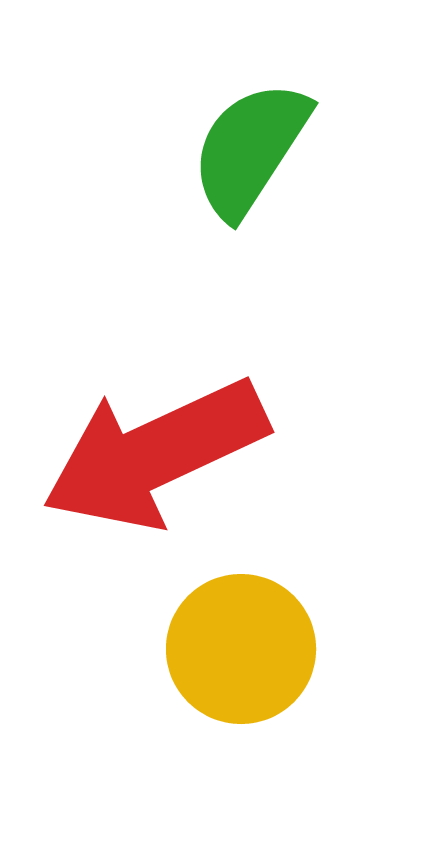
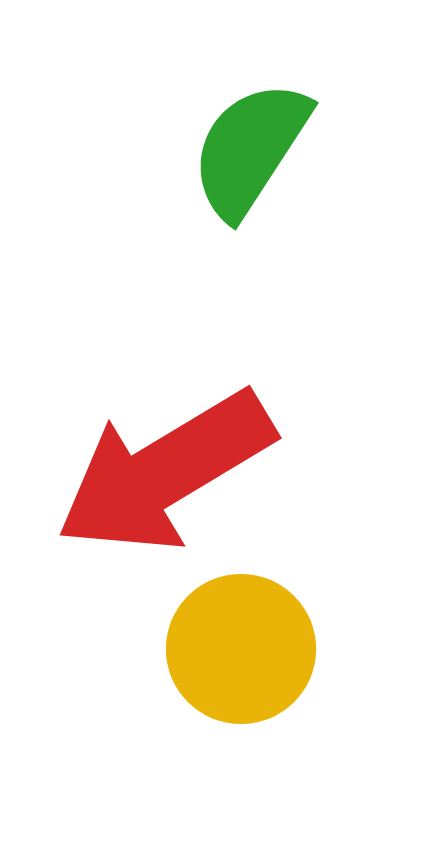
red arrow: moved 10 px right, 18 px down; rotated 6 degrees counterclockwise
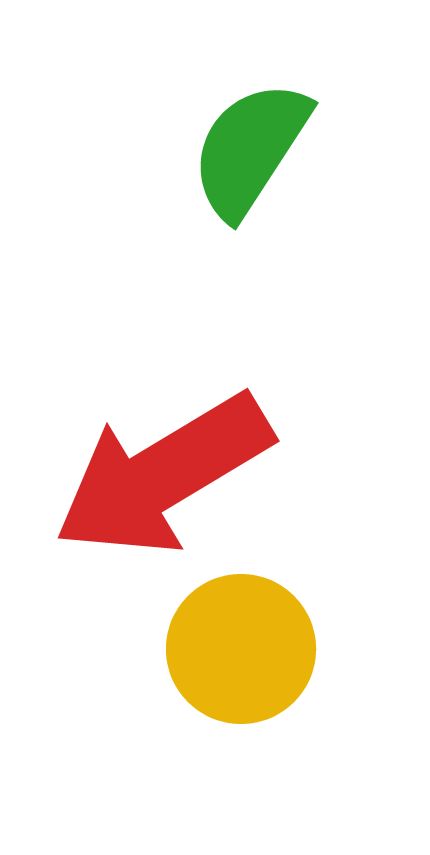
red arrow: moved 2 px left, 3 px down
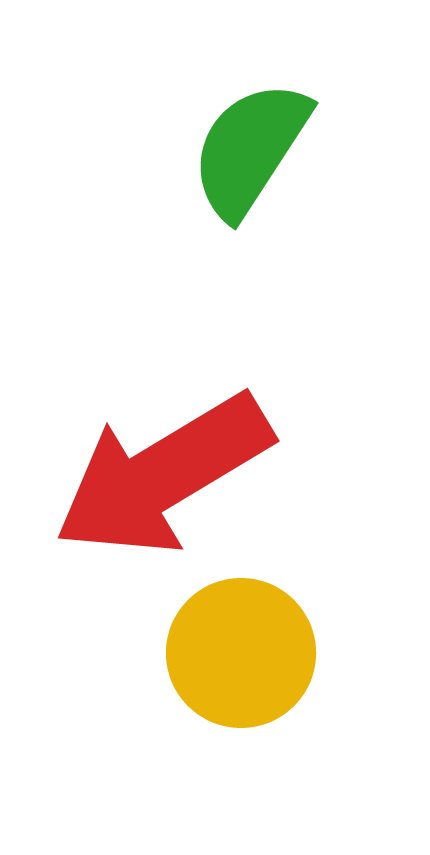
yellow circle: moved 4 px down
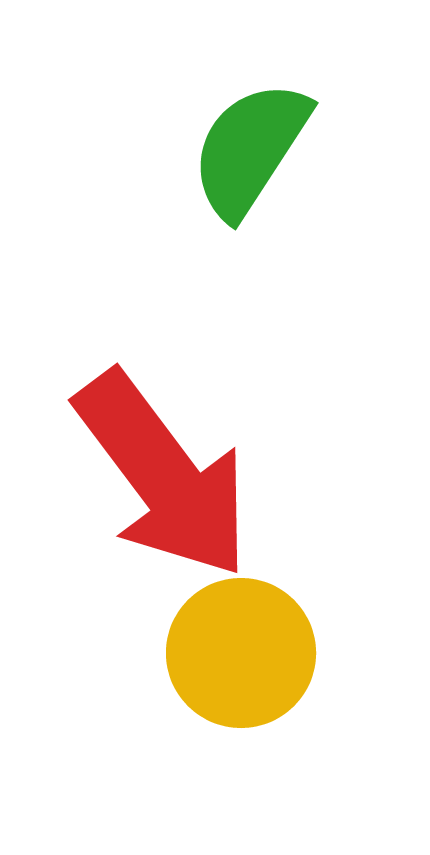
red arrow: rotated 96 degrees counterclockwise
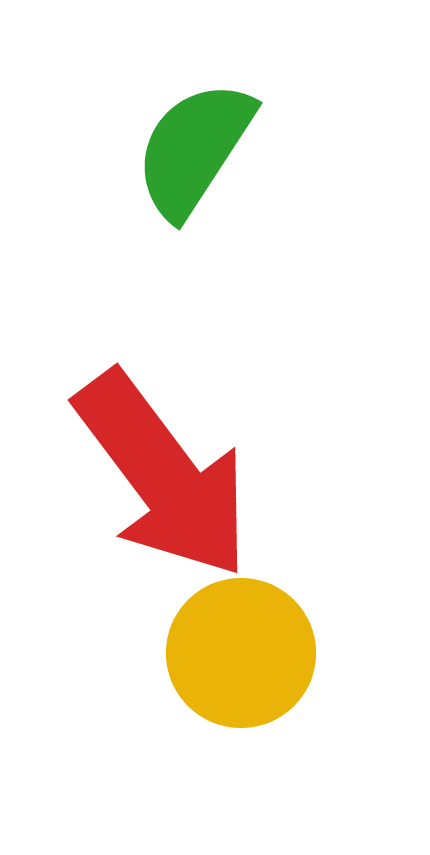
green semicircle: moved 56 px left
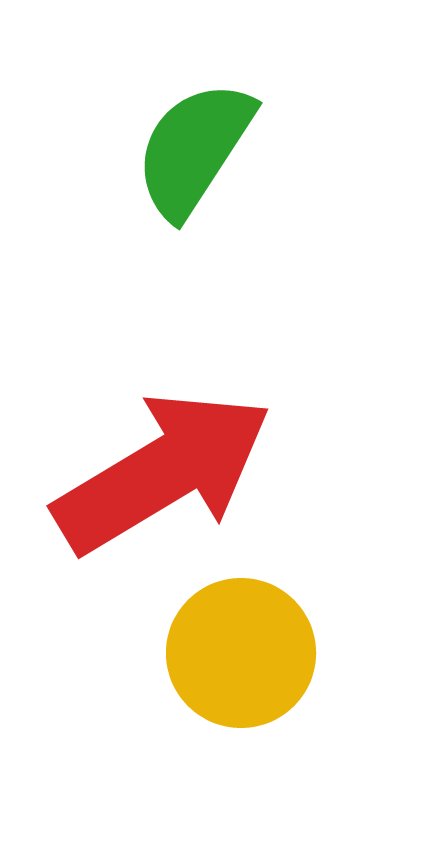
red arrow: moved 3 px up; rotated 84 degrees counterclockwise
